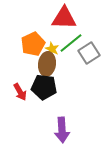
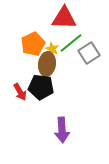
black pentagon: moved 3 px left
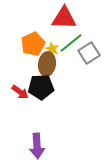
black pentagon: rotated 10 degrees counterclockwise
red arrow: rotated 24 degrees counterclockwise
purple arrow: moved 25 px left, 16 px down
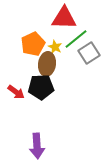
green line: moved 5 px right, 4 px up
yellow star: moved 3 px right, 2 px up
red arrow: moved 4 px left
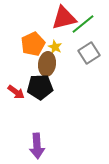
red triangle: rotated 16 degrees counterclockwise
green line: moved 7 px right, 15 px up
black pentagon: moved 1 px left
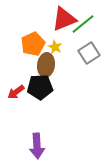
red triangle: moved 1 px down; rotated 8 degrees counterclockwise
brown ellipse: moved 1 px left, 1 px down
red arrow: rotated 108 degrees clockwise
